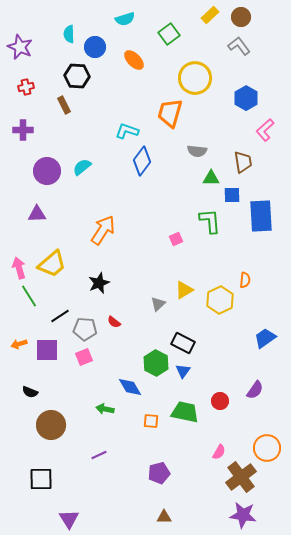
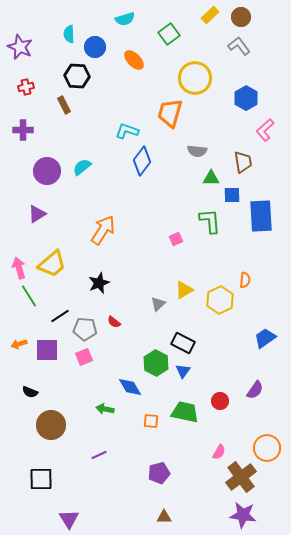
purple triangle at (37, 214): rotated 30 degrees counterclockwise
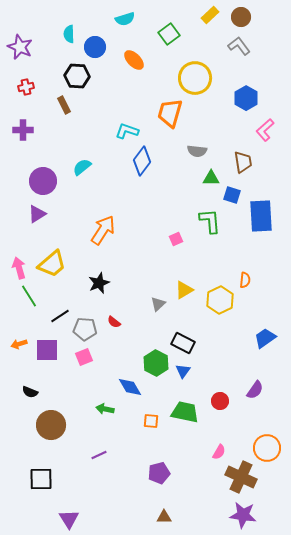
purple circle at (47, 171): moved 4 px left, 10 px down
blue square at (232, 195): rotated 18 degrees clockwise
brown cross at (241, 477): rotated 28 degrees counterclockwise
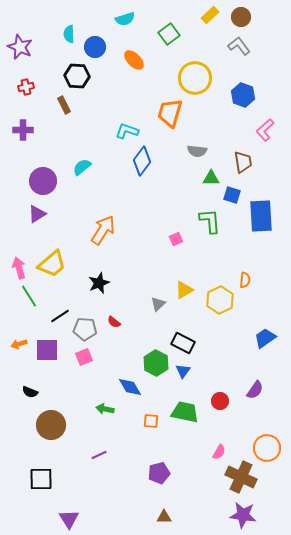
blue hexagon at (246, 98): moved 3 px left, 3 px up; rotated 10 degrees counterclockwise
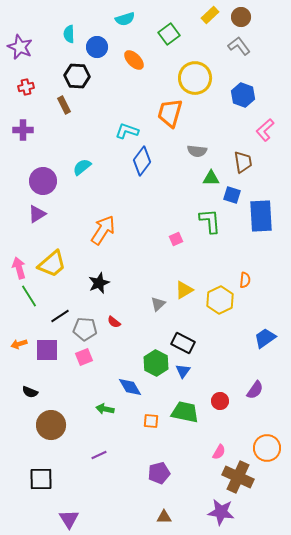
blue circle at (95, 47): moved 2 px right
brown cross at (241, 477): moved 3 px left
purple star at (243, 515): moved 22 px left, 3 px up
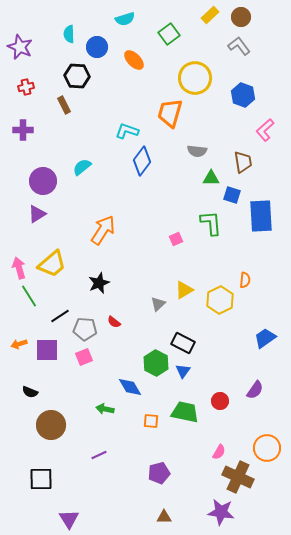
green L-shape at (210, 221): moved 1 px right, 2 px down
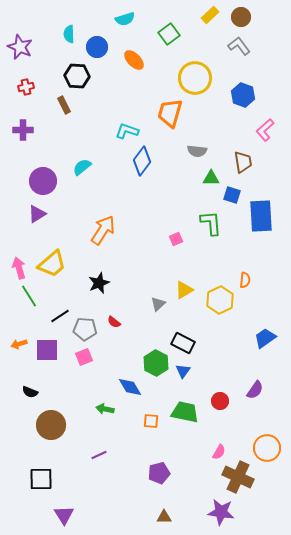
purple triangle at (69, 519): moved 5 px left, 4 px up
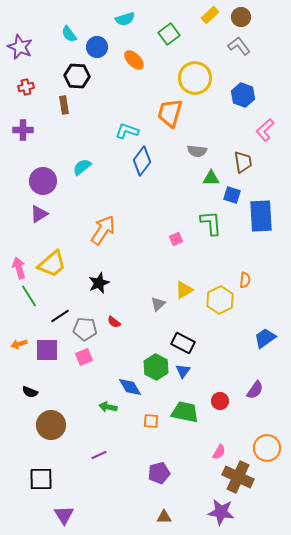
cyan semicircle at (69, 34): rotated 36 degrees counterclockwise
brown rectangle at (64, 105): rotated 18 degrees clockwise
purple triangle at (37, 214): moved 2 px right
green hexagon at (156, 363): moved 4 px down
green arrow at (105, 409): moved 3 px right, 2 px up
